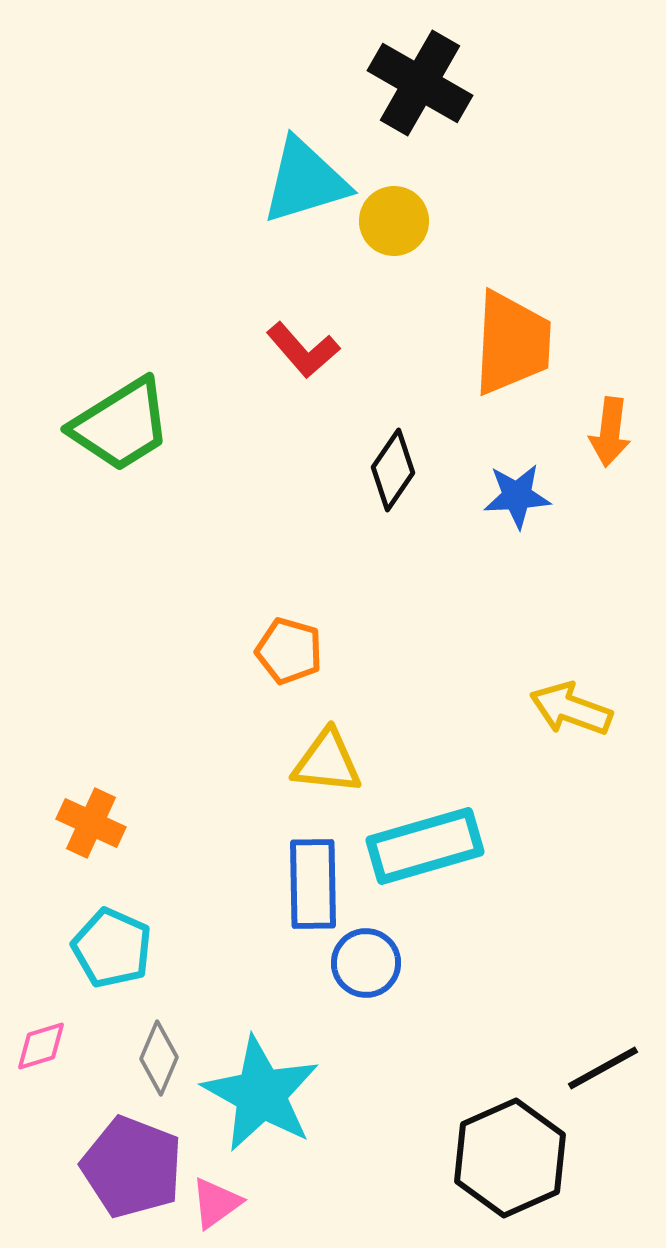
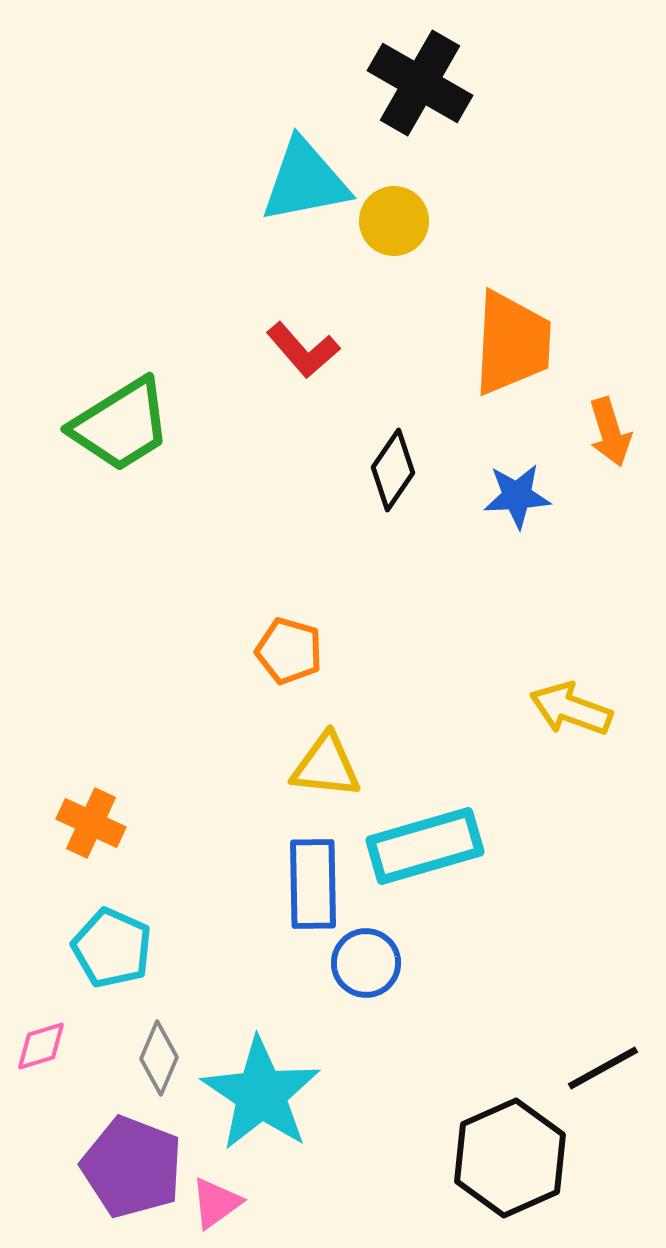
cyan triangle: rotated 6 degrees clockwise
orange arrow: rotated 24 degrees counterclockwise
yellow triangle: moved 1 px left, 4 px down
cyan star: rotated 5 degrees clockwise
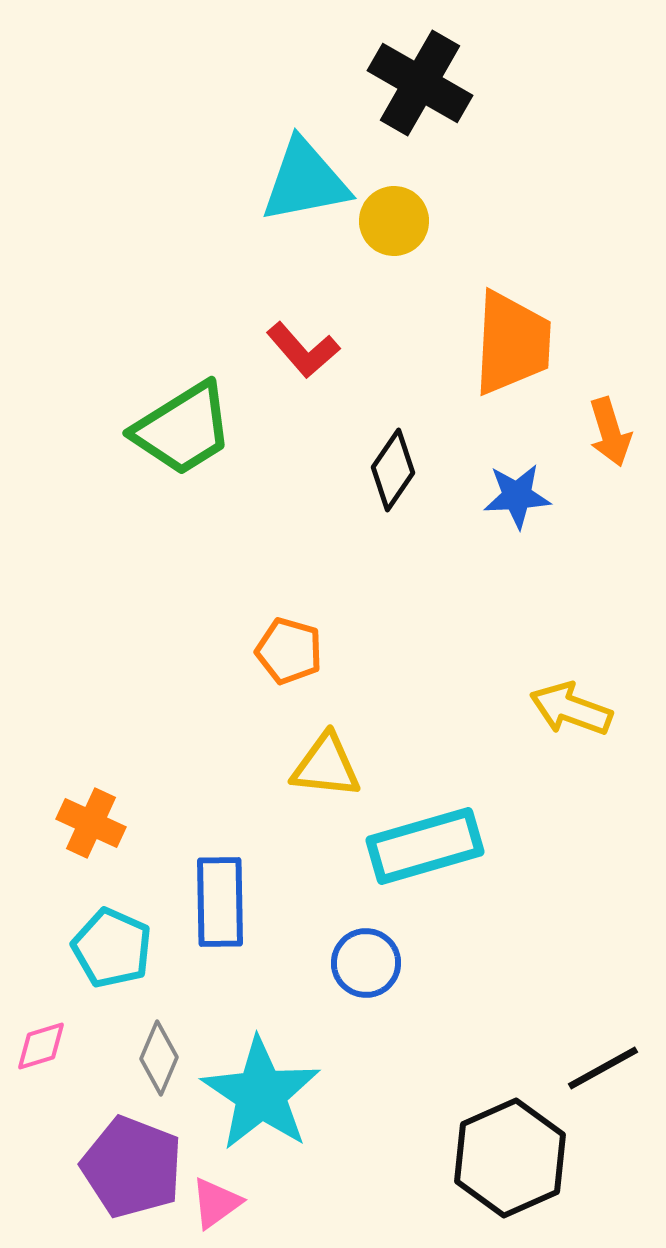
green trapezoid: moved 62 px right, 4 px down
blue rectangle: moved 93 px left, 18 px down
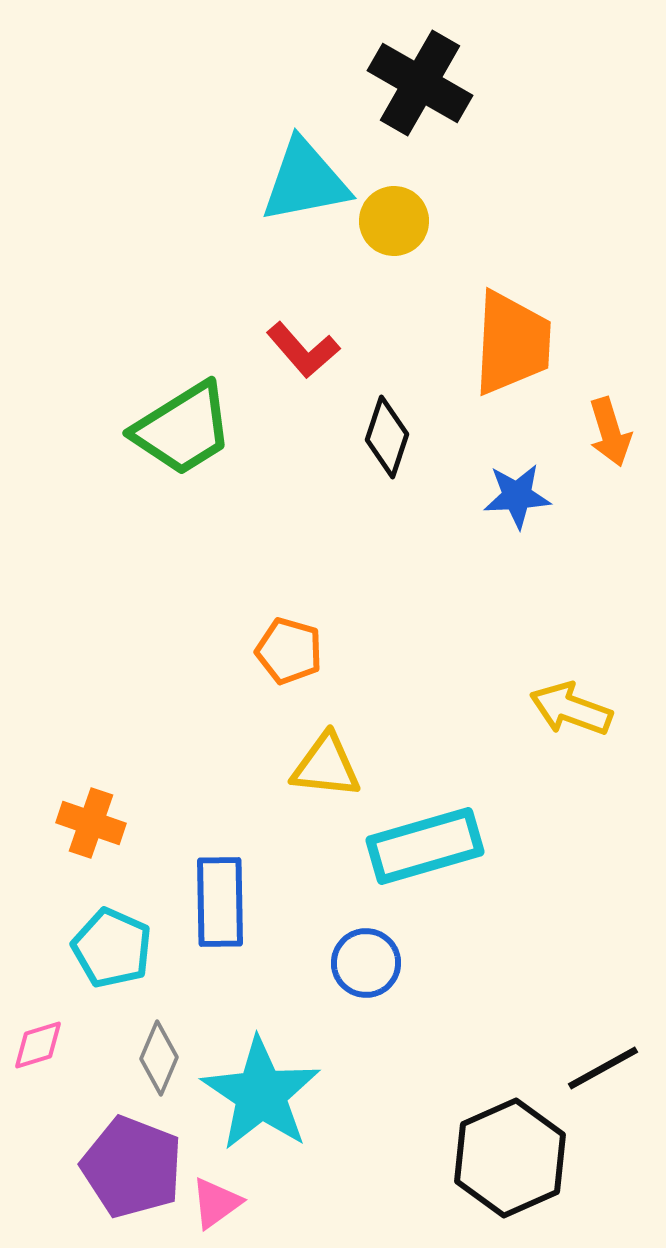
black diamond: moved 6 px left, 33 px up; rotated 16 degrees counterclockwise
orange cross: rotated 6 degrees counterclockwise
pink diamond: moved 3 px left, 1 px up
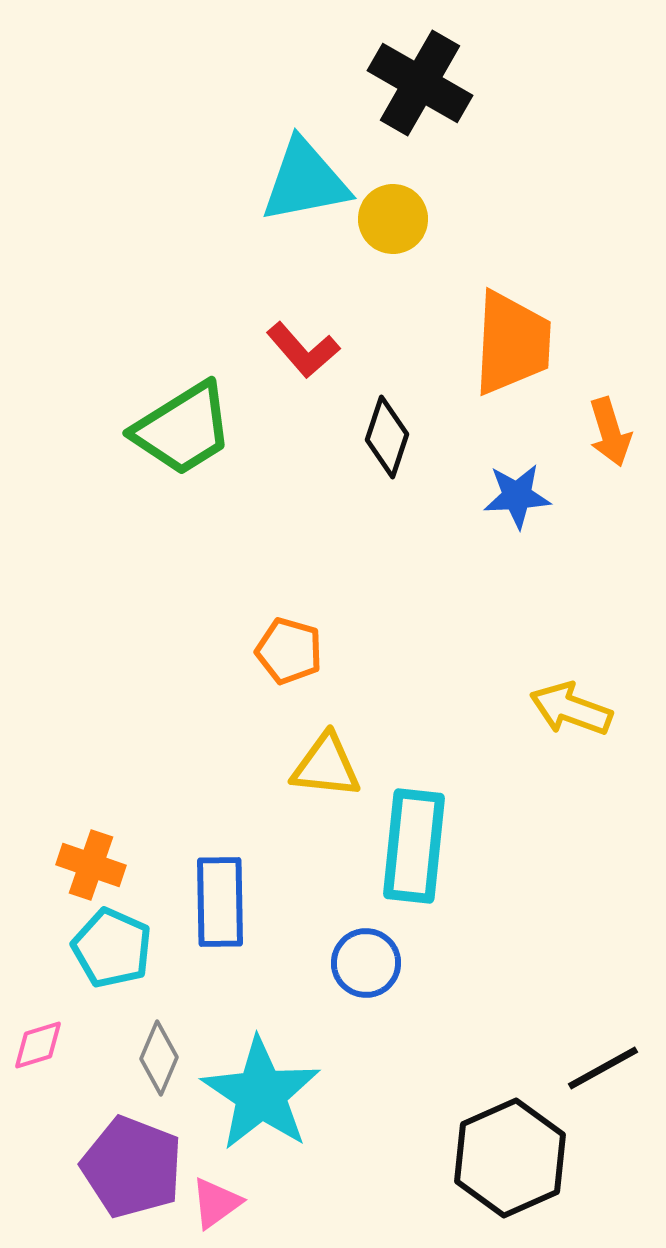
yellow circle: moved 1 px left, 2 px up
orange cross: moved 42 px down
cyan rectangle: moved 11 px left; rotated 68 degrees counterclockwise
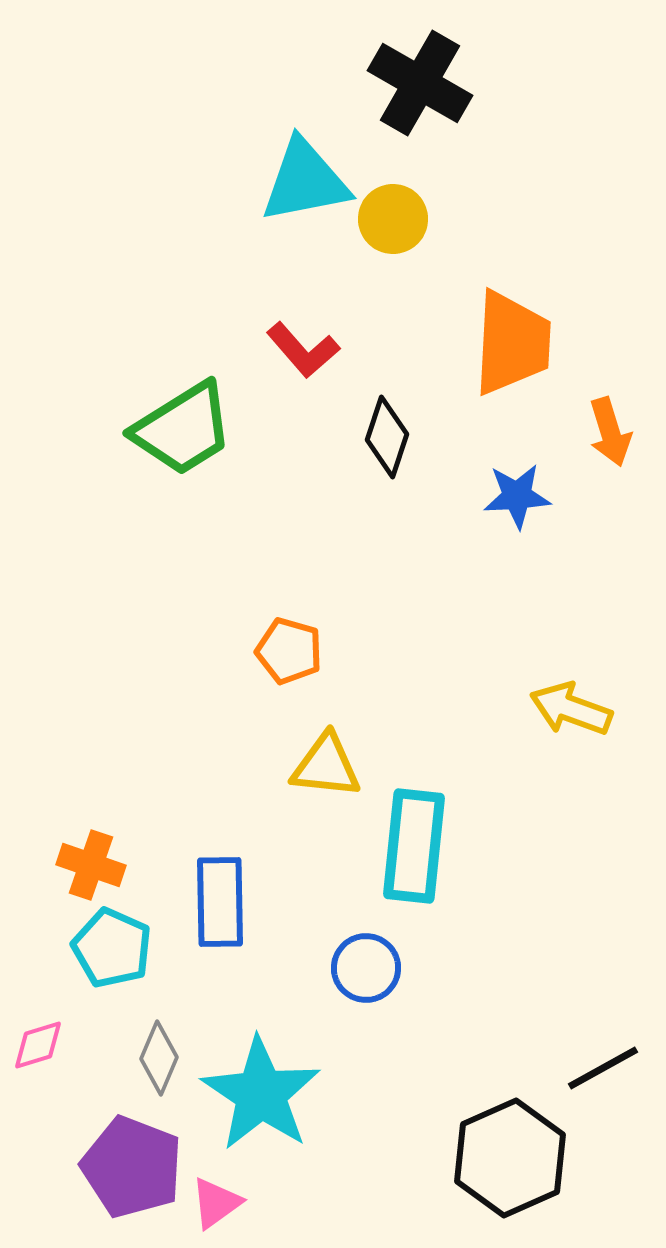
blue circle: moved 5 px down
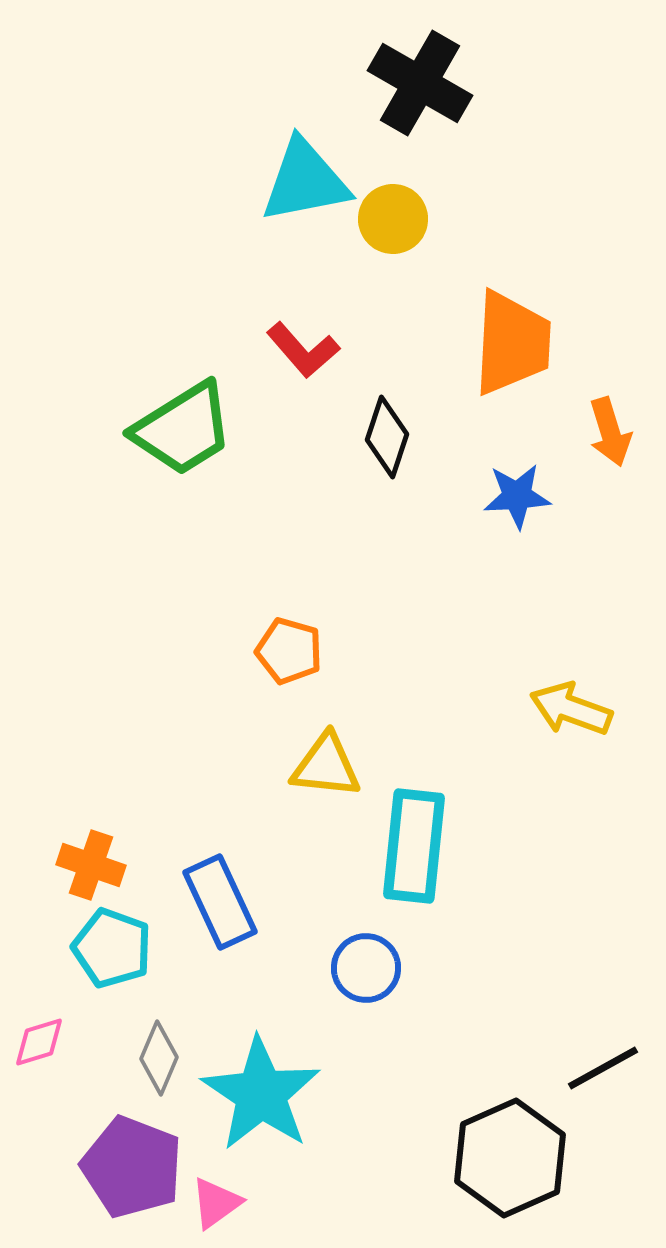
blue rectangle: rotated 24 degrees counterclockwise
cyan pentagon: rotated 4 degrees counterclockwise
pink diamond: moved 1 px right, 3 px up
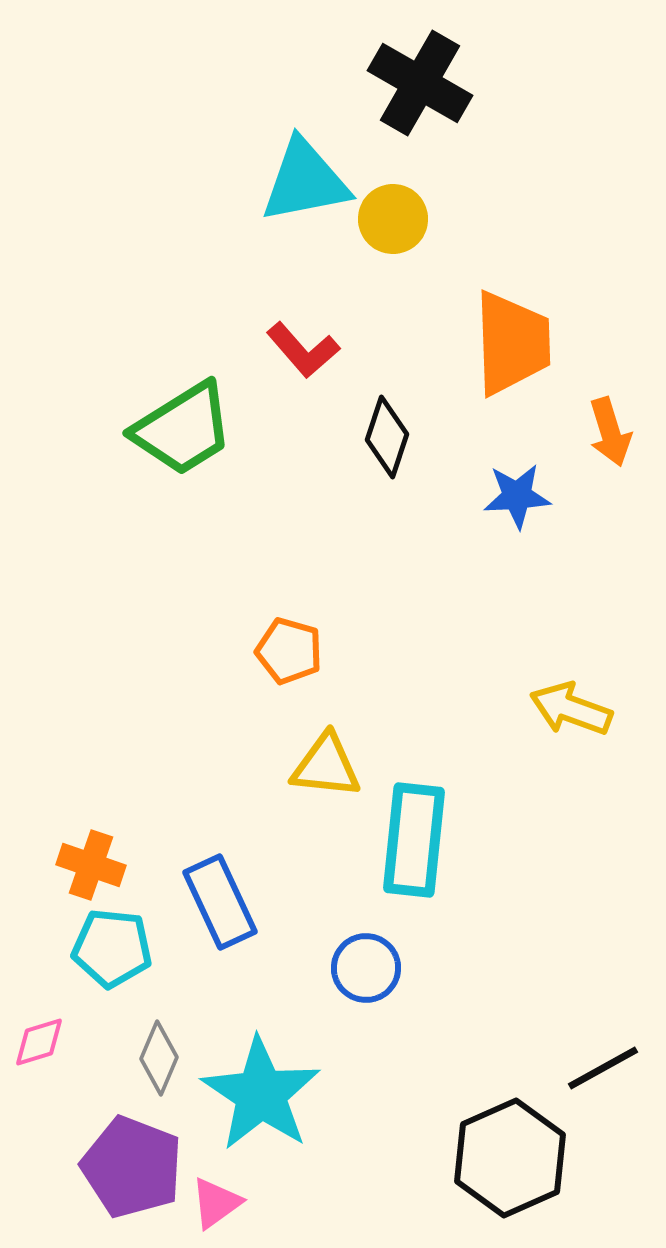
orange trapezoid: rotated 5 degrees counterclockwise
cyan rectangle: moved 6 px up
cyan pentagon: rotated 14 degrees counterclockwise
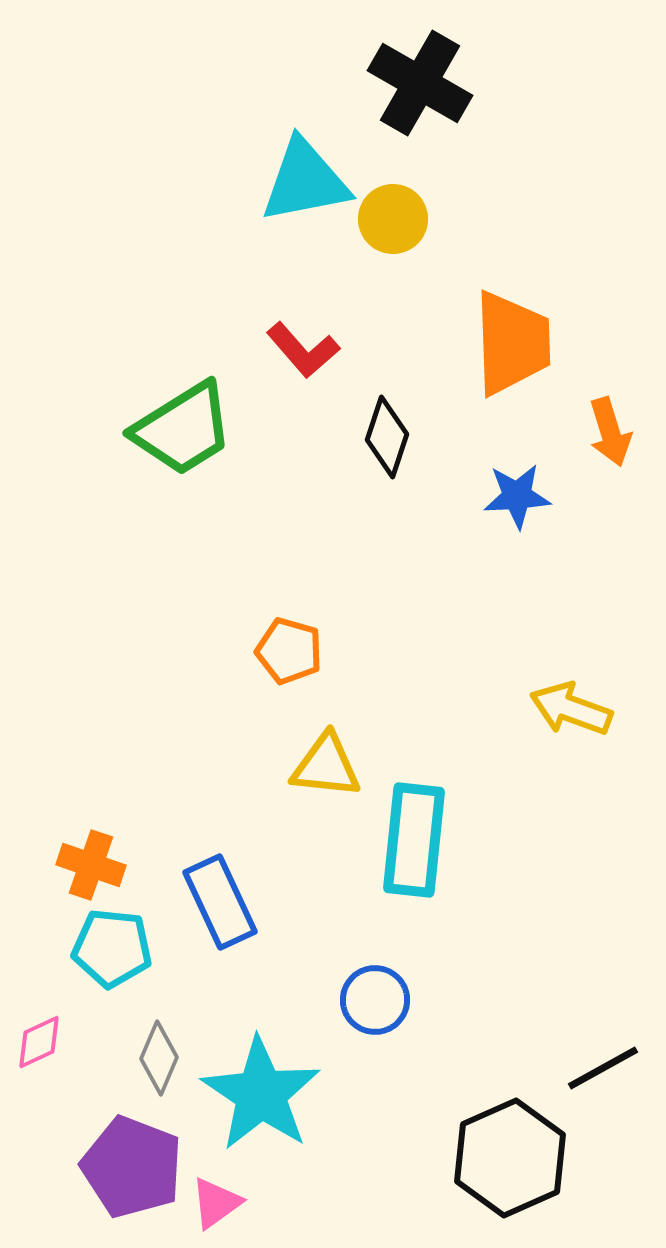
blue circle: moved 9 px right, 32 px down
pink diamond: rotated 8 degrees counterclockwise
